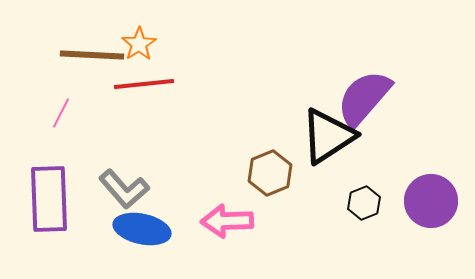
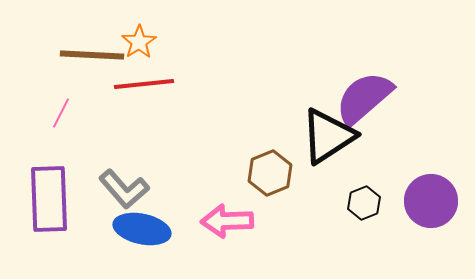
orange star: moved 2 px up
purple semicircle: rotated 8 degrees clockwise
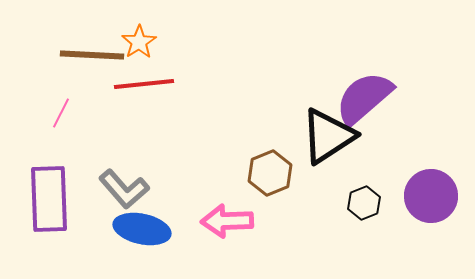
purple circle: moved 5 px up
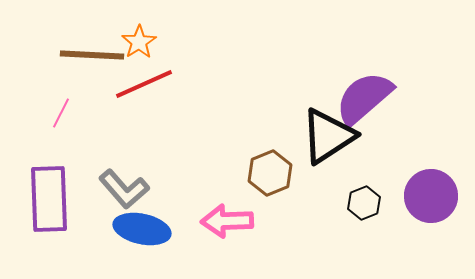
red line: rotated 18 degrees counterclockwise
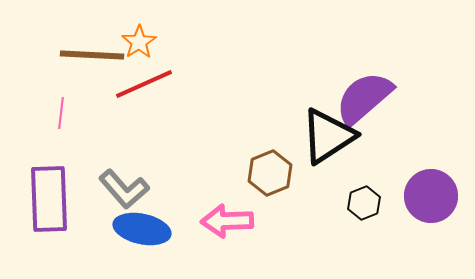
pink line: rotated 20 degrees counterclockwise
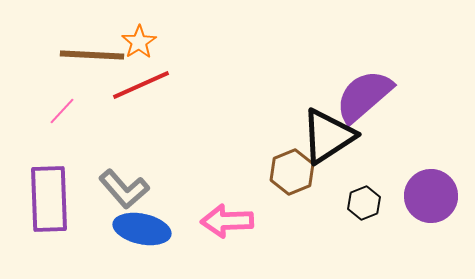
red line: moved 3 px left, 1 px down
purple semicircle: moved 2 px up
pink line: moved 1 px right, 2 px up; rotated 36 degrees clockwise
brown hexagon: moved 22 px right, 1 px up
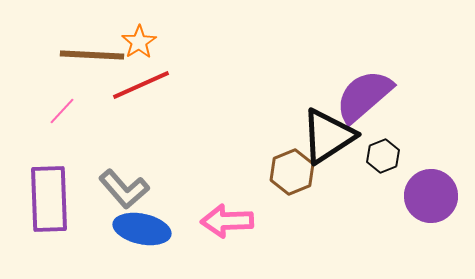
black hexagon: moved 19 px right, 47 px up
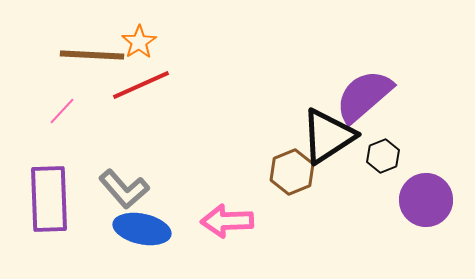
purple circle: moved 5 px left, 4 px down
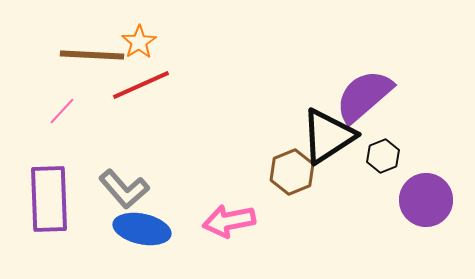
pink arrow: moved 2 px right; rotated 9 degrees counterclockwise
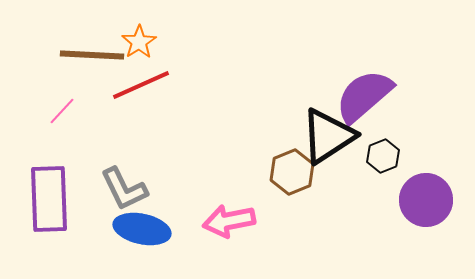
gray L-shape: rotated 15 degrees clockwise
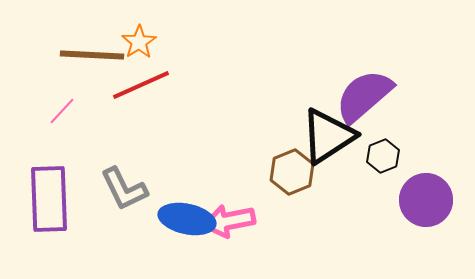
blue ellipse: moved 45 px right, 10 px up
